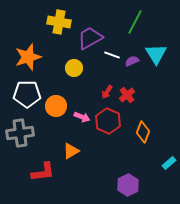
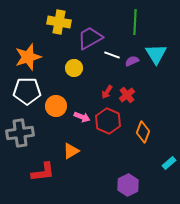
green line: rotated 25 degrees counterclockwise
white pentagon: moved 3 px up
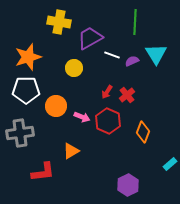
white pentagon: moved 1 px left, 1 px up
cyan rectangle: moved 1 px right, 1 px down
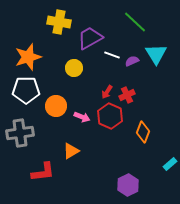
green line: rotated 50 degrees counterclockwise
red cross: rotated 14 degrees clockwise
red hexagon: moved 2 px right, 5 px up
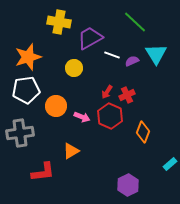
white pentagon: rotated 8 degrees counterclockwise
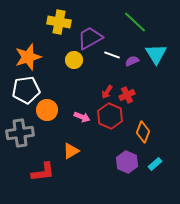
yellow circle: moved 8 px up
orange circle: moved 9 px left, 4 px down
cyan rectangle: moved 15 px left
purple hexagon: moved 1 px left, 23 px up; rotated 10 degrees counterclockwise
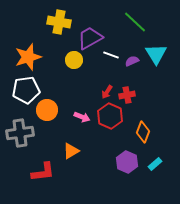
white line: moved 1 px left
red cross: rotated 14 degrees clockwise
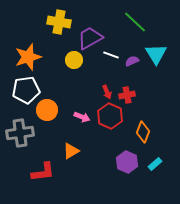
red arrow: rotated 56 degrees counterclockwise
